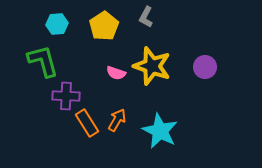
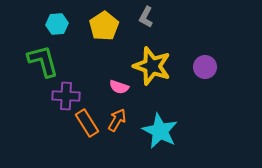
pink semicircle: moved 3 px right, 14 px down
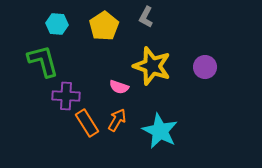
cyan hexagon: rotated 10 degrees clockwise
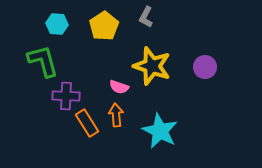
orange arrow: moved 1 px left, 5 px up; rotated 35 degrees counterclockwise
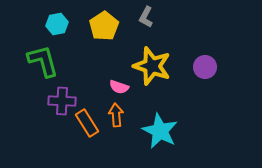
cyan hexagon: rotated 15 degrees counterclockwise
purple cross: moved 4 px left, 5 px down
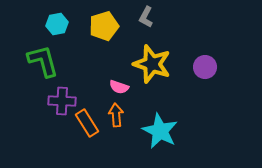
yellow pentagon: rotated 16 degrees clockwise
yellow star: moved 2 px up
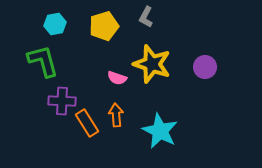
cyan hexagon: moved 2 px left
pink semicircle: moved 2 px left, 9 px up
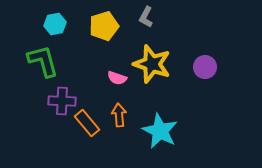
orange arrow: moved 3 px right
orange rectangle: rotated 8 degrees counterclockwise
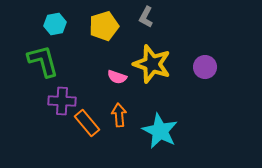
pink semicircle: moved 1 px up
